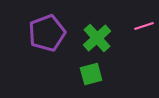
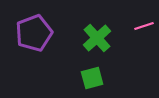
purple pentagon: moved 13 px left
green square: moved 1 px right, 4 px down
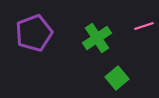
green cross: rotated 8 degrees clockwise
green square: moved 25 px right; rotated 25 degrees counterclockwise
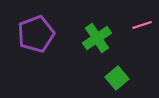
pink line: moved 2 px left, 1 px up
purple pentagon: moved 2 px right, 1 px down
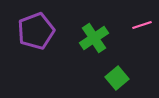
purple pentagon: moved 3 px up
green cross: moved 3 px left
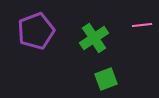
pink line: rotated 12 degrees clockwise
green square: moved 11 px left, 1 px down; rotated 20 degrees clockwise
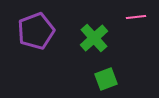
pink line: moved 6 px left, 8 px up
green cross: rotated 8 degrees counterclockwise
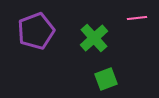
pink line: moved 1 px right, 1 px down
